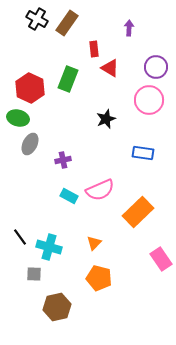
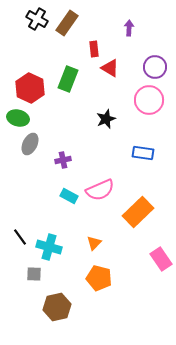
purple circle: moved 1 px left
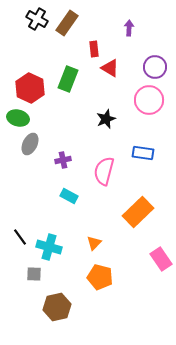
pink semicircle: moved 4 px right, 19 px up; rotated 128 degrees clockwise
orange pentagon: moved 1 px right, 1 px up
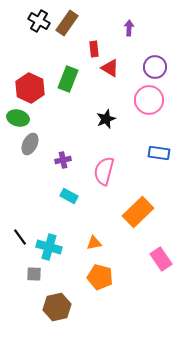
black cross: moved 2 px right, 2 px down
blue rectangle: moved 16 px right
orange triangle: rotated 35 degrees clockwise
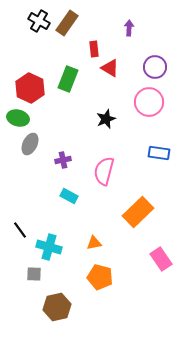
pink circle: moved 2 px down
black line: moved 7 px up
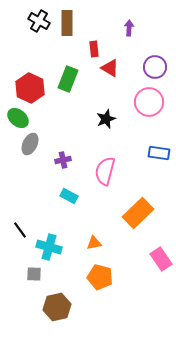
brown rectangle: rotated 35 degrees counterclockwise
green ellipse: rotated 25 degrees clockwise
pink semicircle: moved 1 px right
orange rectangle: moved 1 px down
